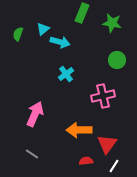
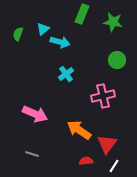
green rectangle: moved 1 px down
green star: moved 1 px right, 1 px up
pink arrow: rotated 90 degrees clockwise
orange arrow: rotated 35 degrees clockwise
gray line: rotated 16 degrees counterclockwise
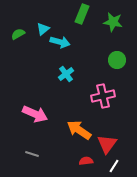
green semicircle: rotated 40 degrees clockwise
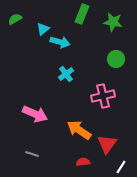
green semicircle: moved 3 px left, 15 px up
green circle: moved 1 px left, 1 px up
red semicircle: moved 3 px left, 1 px down
white line: moved 7 px right, 1 px down
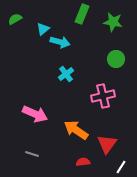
orange arrow: moved 3 px left
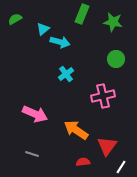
red triangle: moved 2 px down
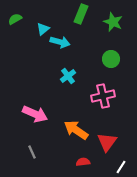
green rectangle: moved 1 px left
green star: rotated 12 degrees clockwise
green circle: moved 5 px left
cyan cross: moved 2 px right, 2 px down
red triangle: moved 4 px up
gray line: moved 2 px up; rotated 48 degrees clockwise
